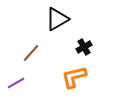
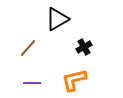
brown line: moved 3 px left, 5 px up
orange L-shape: moved 3 px down
purple line: moved 16 px right; rotated 30 degrees clockwise
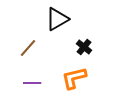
black cross: rotated 21 degrees counterclockwise
orange L-shape: moved 2 px up
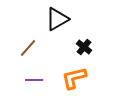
purple line: moved 2 px right, 3 px up
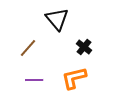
black triangle: rotated 40 degrees counterclockwise
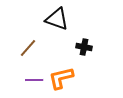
black triangle: rotated 30 degrees counterclockwise
black cross: rotated 28 degrees counterclockwise
orange L-shape: moved 13 px left
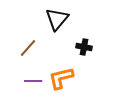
black triangle: rotated 50 degrees clockwise
purple line: moved 1 px left, 1 px down
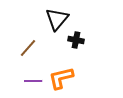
black cross: moved 8 px left, 7 px up
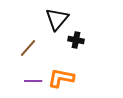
orange L-shape: rotated 24 degrees clockwise
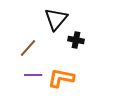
black triangle: moved 1 px left
purple line: moved 6 px up
